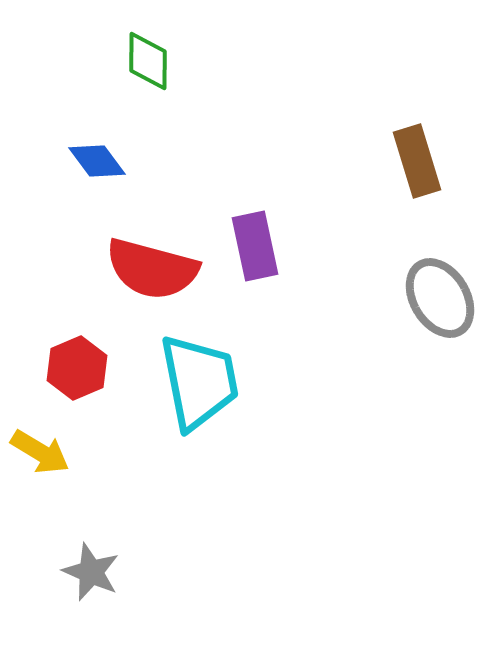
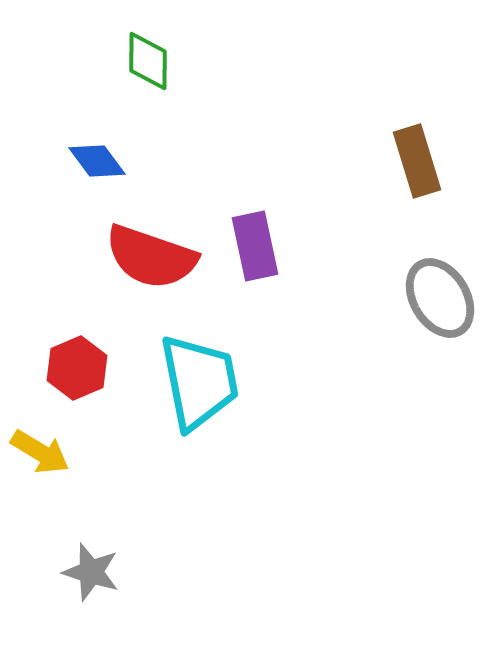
red semicircle: moved 1 px left, 12 px up; rotated 4 degrees clockwise
gray star: rotated 6 degrees counterclockwise
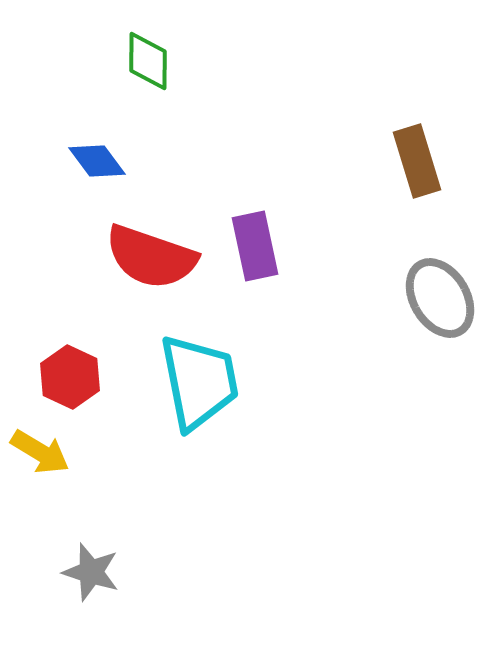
red hexagon: moved 7 px left, 9 px down; rotated 12 degrees counterclockwise
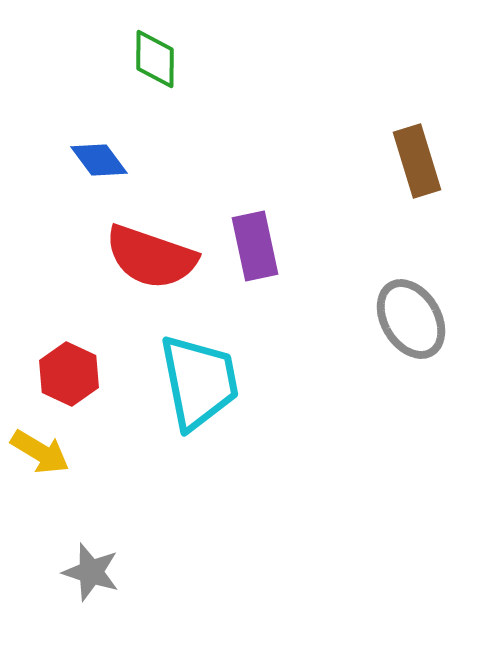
green diamond: moved 7 px right, 2 px up
blue diamond: moved 2 px right, 1 px up
gray ellipse: moved 29 px left, 21 px down
red hexagon: moved 1 px left, 3 px up
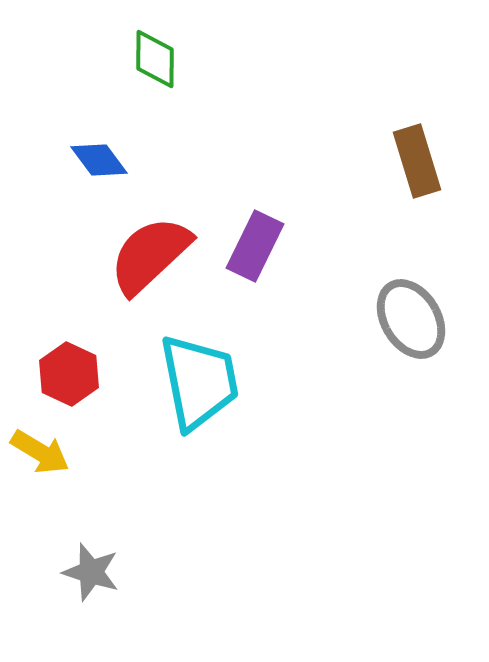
purple rectangle: rotated 38 degrees clockwise
red semicircle: moved 1 px left, 2 px up; rotated 118 degrees clockwise
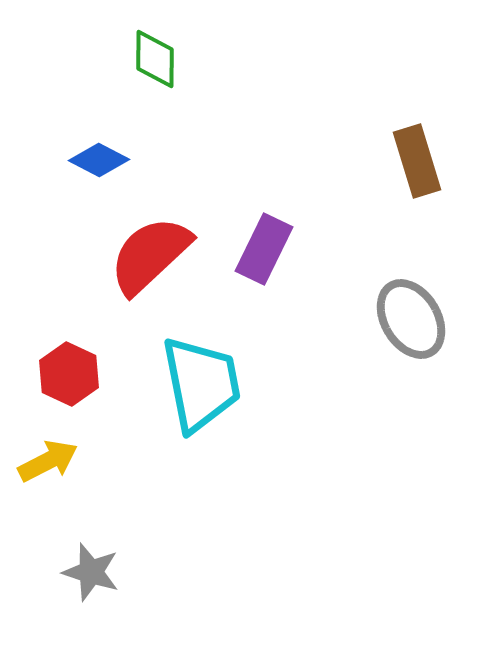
blue diamond: rotated 26 degrees counterclockwise
purple rectangle: moved 9 px right, 3 px down
cyan trapezoid: moved 2 px right, 2 px down
yellow arrow: moved 8 px right, 9 px down; rotated 58 degrees counterclockwise
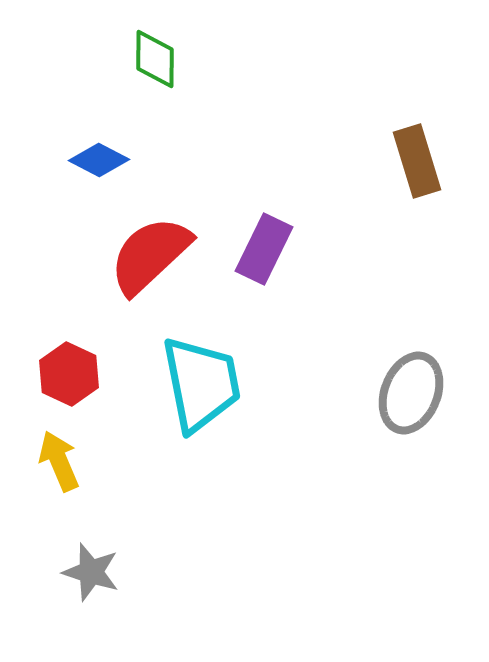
gray ellipse: moved 74 px down; rotated 52 degrees clockwise
yellow arrow: moved 11 px right; rotated 86 degrees counterclockwise
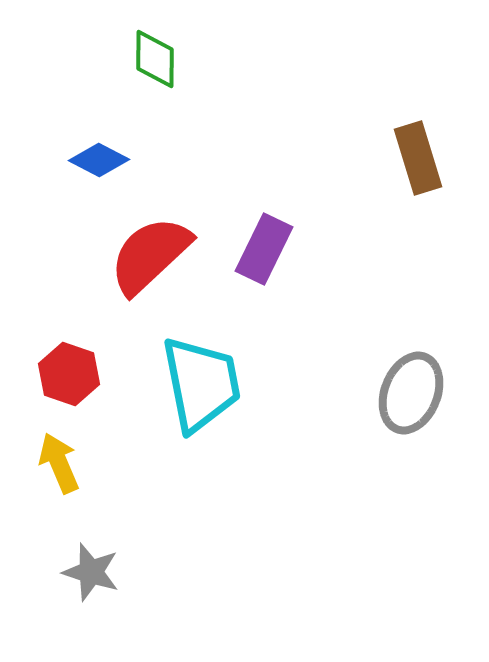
brown rectangle: moved 1 px right, 3 px up
red hexagon: rotated 6 degrees counterclockwise
yellow arrow: moved 2 px down
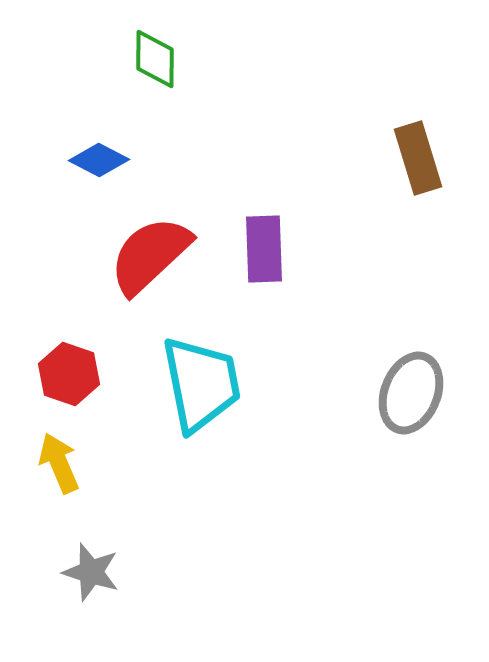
purple rectangle: rotated 28 degrees counterclockwise
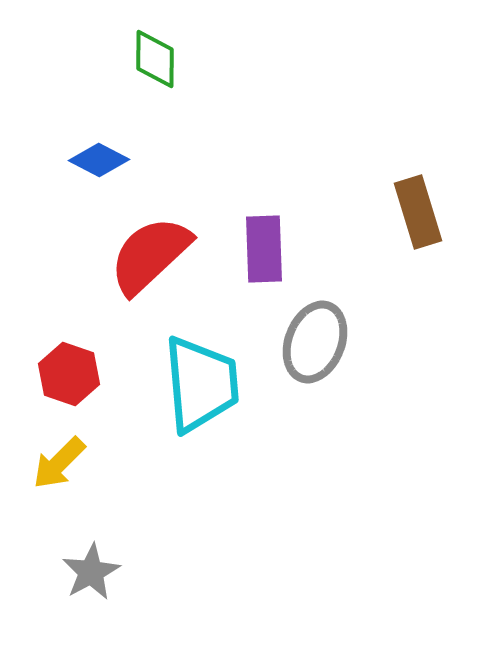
brown rectangle: moved 54 px down
cyan trapezoid: rotated 6 degrees clockwise
gray ellipse: moved 96 px left, 51 px up
yellow arrow: rotated 112 degrees counterclockwise
gray star: rotated 26 degrees clockwise
